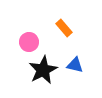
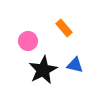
pink circle: moved 1 px left, 1 px up
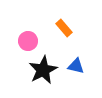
blue triangle: moved 1 px right, 1 px down
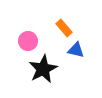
blue triangle: moved 16 px up
black star: moved 1 px up
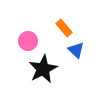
blue triangle: rotated 30 degrees clockwise
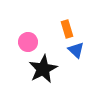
orange rectangle: moved 3 px right, 1 px down; rotated 24 degrees clockwise
pink circle: moved 1 px down
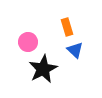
orange rectangle: moved 2 px up
blue triangle: moved 1 px left
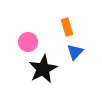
blue triangle: moved 2 px down; rotated 30 degrees clockwise
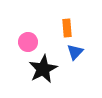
orange rectangle: moved 1 px down; rotated 12 degrees clockwise
